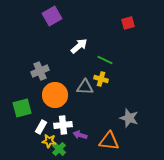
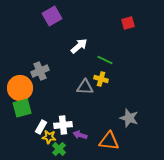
orange circle: moved 35 px left, 7 px up
yellow star: moved 4 px up
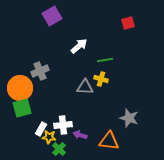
green line: rotated 35 degrees counterclockwise
white rectangle: moved 2 px down
